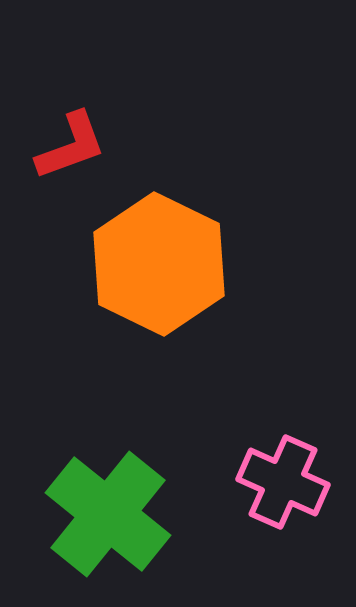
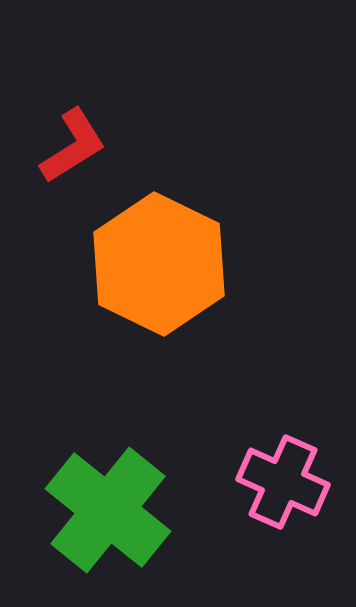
red L-shape: moved 2 px right; rotated 12 degrees counterclockwise
green cross: moved 4 px up
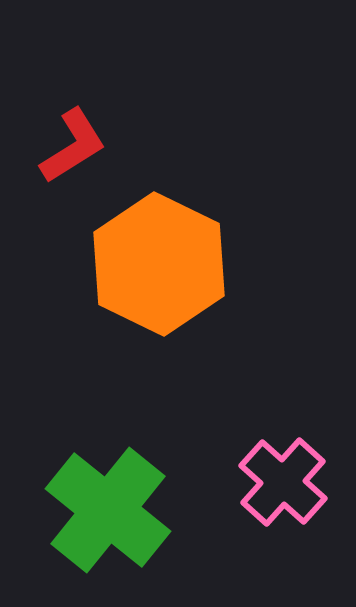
pink cross: rotated 18 degrees clockwise
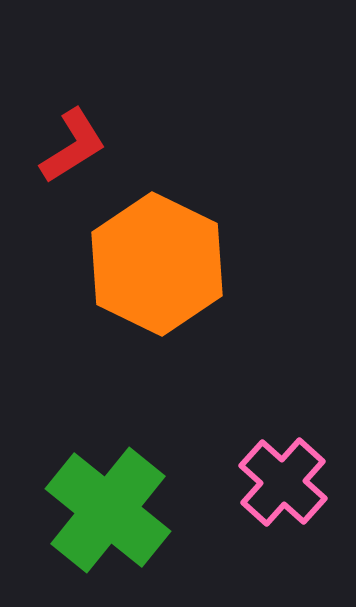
orange hexagon: moved 2 px left
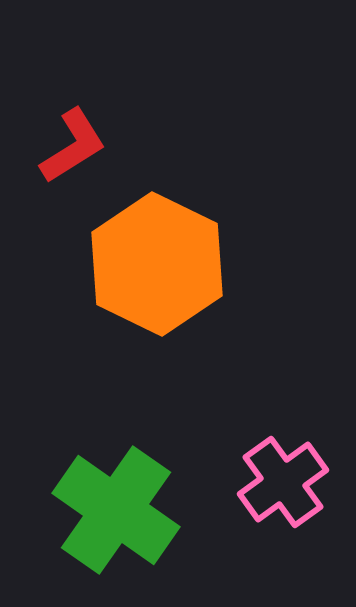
pink cross: rotated 12 degrees clockwise
green cross: moved 8 px right; rotated 4 degrees counterclockwise
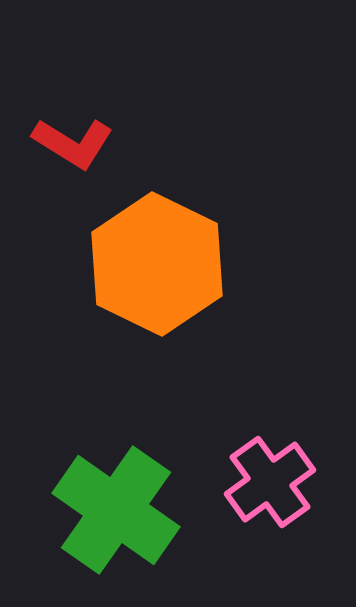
red L-shape: moved 3 px up; rotated 64 degrees clockwise
pink cross: moved 13 px left
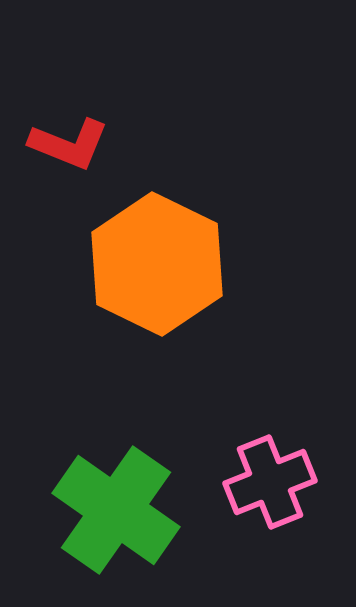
red L-shape: moved 4 px left, 1 px down; rotated 10 degrees counterclockwise
pink cross: rotated 14 degrees clockwise
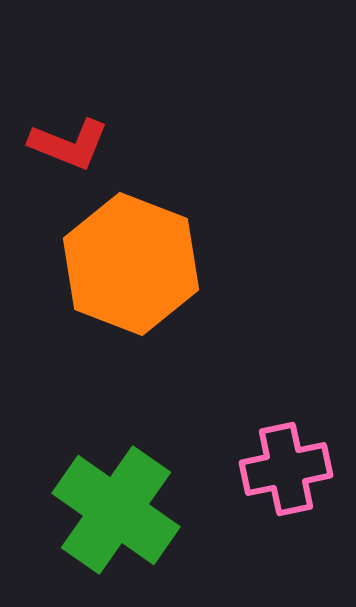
orange hexagon: moved 26 px left; rotated 5 degrees counterclockwise
pink cross: moved 16 px right, 13 px up; rotated 10 degrees clockwise
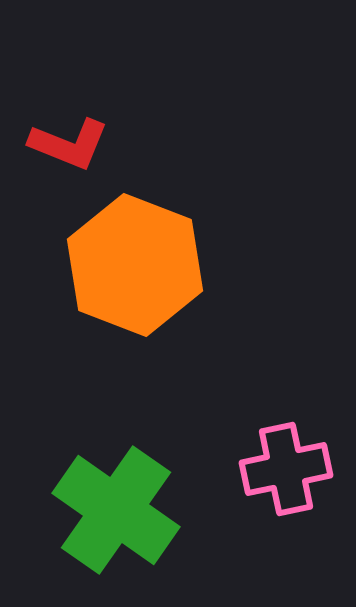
orange hexagon: moved 4 px right, 1 px down
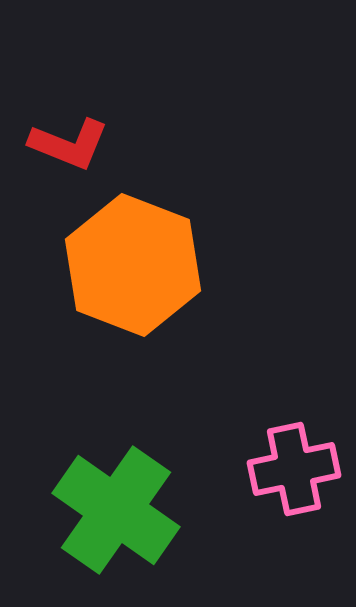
orange hexagon: moved 2 px left
pink cross: moved 8 px right
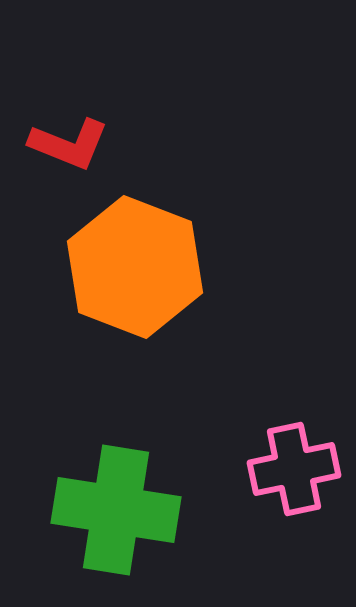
orange hexagon: moved 2 px right, 2 px down
green cross: rotated 26 degrees counterclockwise
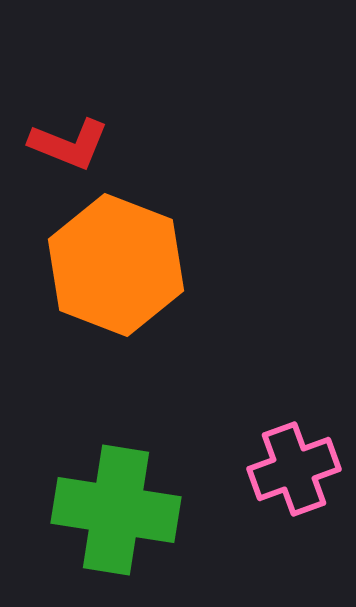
orange hexagon: moved 19 px left, 2 px up
pink cross: rotated 8 degrees counterclockwise
